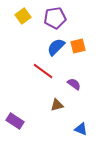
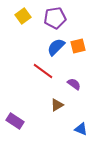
brown triangle: rotated 16 degrees counterclockwise
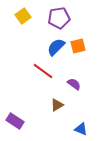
purple pentagon: moved 4 px right
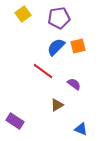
yellow square: moved 2 px up
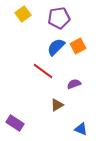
orange square: rotated 14 degrees counterclockwise
purple semicircle: rotated 56 degrees counterclockwise
purple rectangle: moved 2 px down
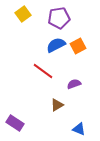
blue semicircle: moved 2 px up; rotated 18 degrees clockwise
blue triangle: moved 2 px left
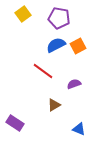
purple pentagon: rotated 20 degrees clockwise
brown triangle: moved 3 px left
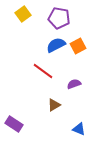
purple rectangle: moved 1 px left, 1 px down
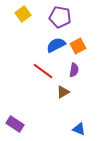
purple pentagon: moved 1 px right, 1 px up
purple semicircle: moved 14 px up; rotated 120 degrees clockwise
brown triangle: moved 9 px right, 13 px up
purple rectangle: moved 1 px right
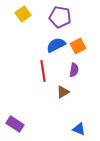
red line: rotated 45 degrees clockwise
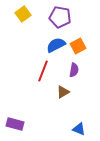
red line: rotated 30 degrees clockwise
purple rectangle: rotated 18 degrees counterclockwise
